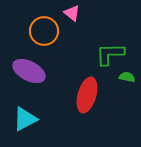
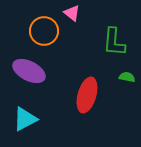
green L-shape: moved 4 px right, 12 px up; rotated 84 degrees counterclockwise
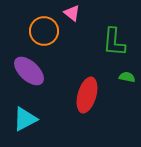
purple ellipse: rotated 16 degrees clockwise
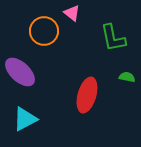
green L-shape: moved 1 px left, 4 px up; rotated 16 degrees counterclockwise
purple ellipse: moved 9 px left, 1 px down
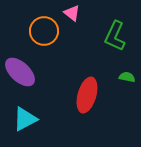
green L-shape: moved 2 px right, 2 px up; rotated 36 degrees clockwise
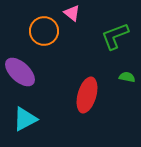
green L-shape: rotated 44 degrees clockwise
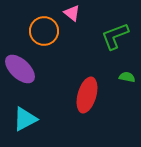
purple ellipse: moved 3 px up
